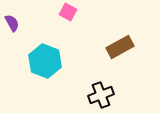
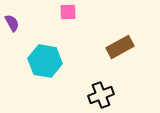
pink square: rotated 30 degrees counterclockwise
cyan hexagon: rotated 12 degrees counterclockwise
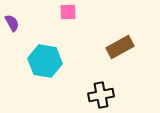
black cross: rotated 10 degrees clockwise
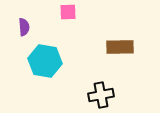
purple semicircle: moved 12 px right, 4 px down; rotated 24 degrees clockwise
brown rectangle: rotated 28 degrees clockwise
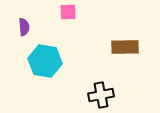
brown rectangle: moved 5 px right
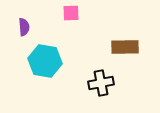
pink square: moved 3 px right, 1 px down
black cross: moved 12 px up
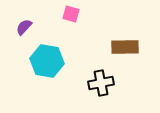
pink square: moved 1 px down; rotated 18 degrees clockwise
purple semicircle: rotated 132 degrees counterclockwise
cyan hexagon: moved 2 px right
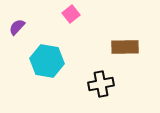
pink square: rotated 36 degrees clockwise
purple semicircle: moved 7 px left
black cross: moved 1 px down
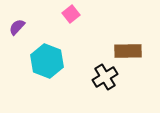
brown rectangle: moved 3 px right, 4 px down
cyan hexagon: rotated 12 degrees clockwise
black cross: moved 4 px right, 7 px up; rotated 20 degrees counterclockwise
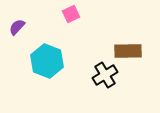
pink square: rotated 12 degrees clockwise
black cross: moved 2 px up
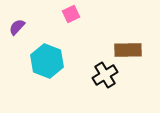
brown rectangle: moved 1 px up
